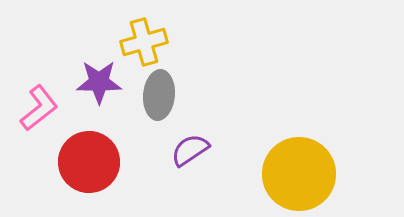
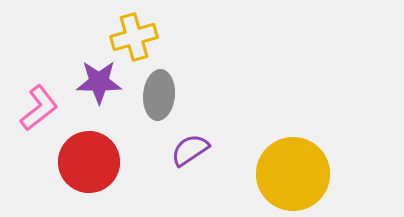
yellow cross: moved 10 px left, 5 px up
yellow circle: moved 6 px left
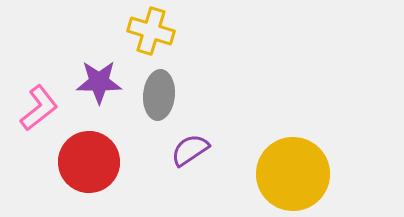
yellow cross: moved 17 px right, 6 px up; rotated 33 degrees clockwise
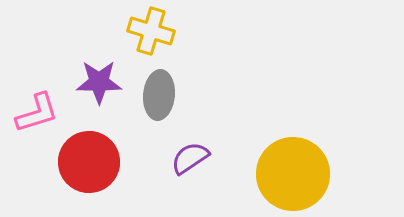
pink L-shape: moved 2 px left, 5 px down; rotated 21 degrees clockwise
purple semicircle: moved 8 px down
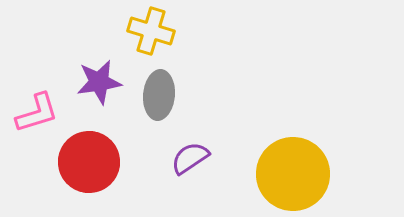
purple star: rotated 9 degrees counterclockwise
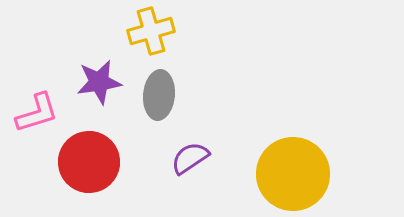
yellow cross: rotated 33 degrees counterclockwise
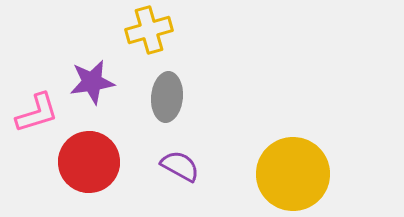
yellow cross: moved 2 px left, 1 px up
purple star: moved 7 px left
gray ellipse: moved 8 px right, 2 px down
purple semicircle: moved 10 px left, 8 px down; rotated 63 degrees clockwise
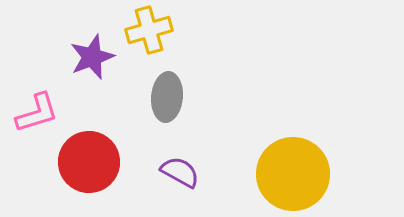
purple star: moved 25 px up; rotated 12 degrees counterclockwise
purple semicircle: moved 6 px down
